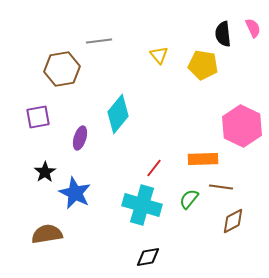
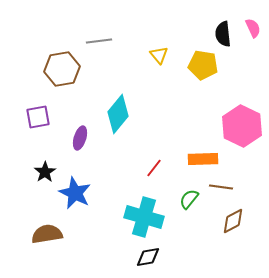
cyan cross: moved 2 px right, 12 px down
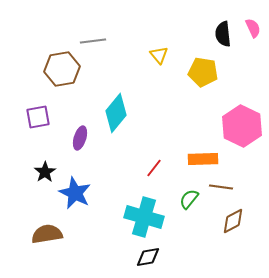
gray line: moved 6 px left
yellow pentagon: moved 7 px down
cyan diamond: moved 2 px left, 1 px up
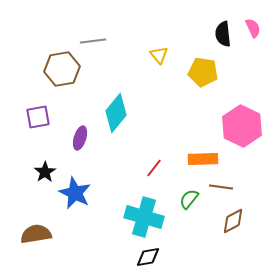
brown semicircle: moved 11 px left
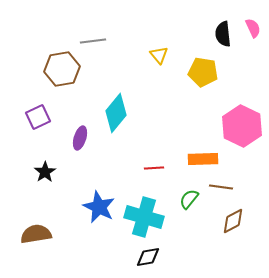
purple square: rotated 15 degrees counterclockwise
red line: rotated 48 degrees clockwise
blue star: moved 24 px right, 14 px down
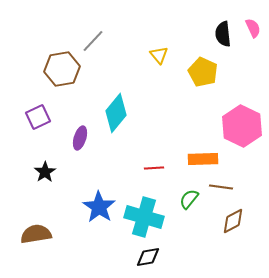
gray line: rotated 40 degrees counterclockwise
yellow pentagon: rotated 16 degrees clockwise
blue star: rotated 8 degrees clockwise
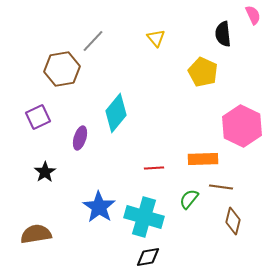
pink semicircle: moved 13 px up
yellow triangle: moved 3 px left, 17 px up
brown diamond: rotated 48 degrees counterclockwise
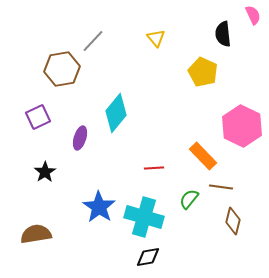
orange rectangle: moved 3 px up; rotated 48 degrees clockwise
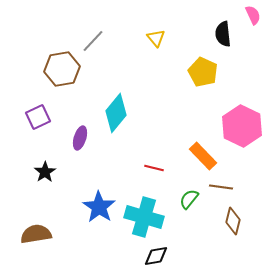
red line: rotated 18 degrees clockwise
black diamond: moved 8 px right, 1 px up
